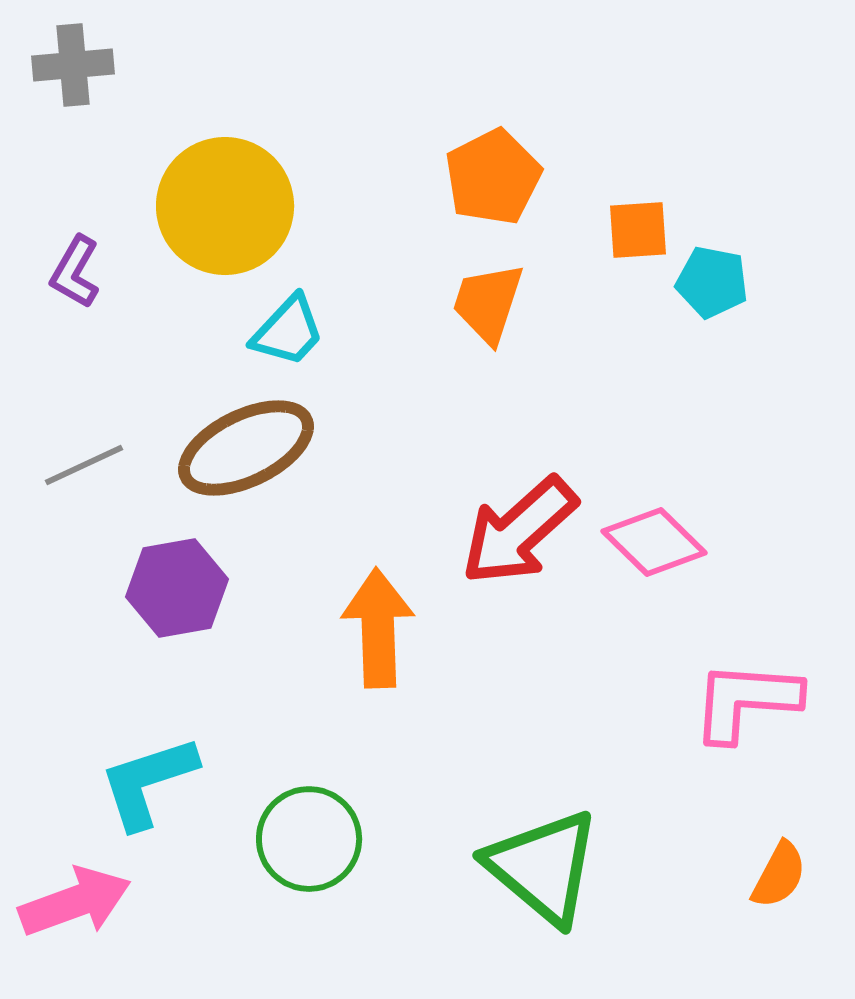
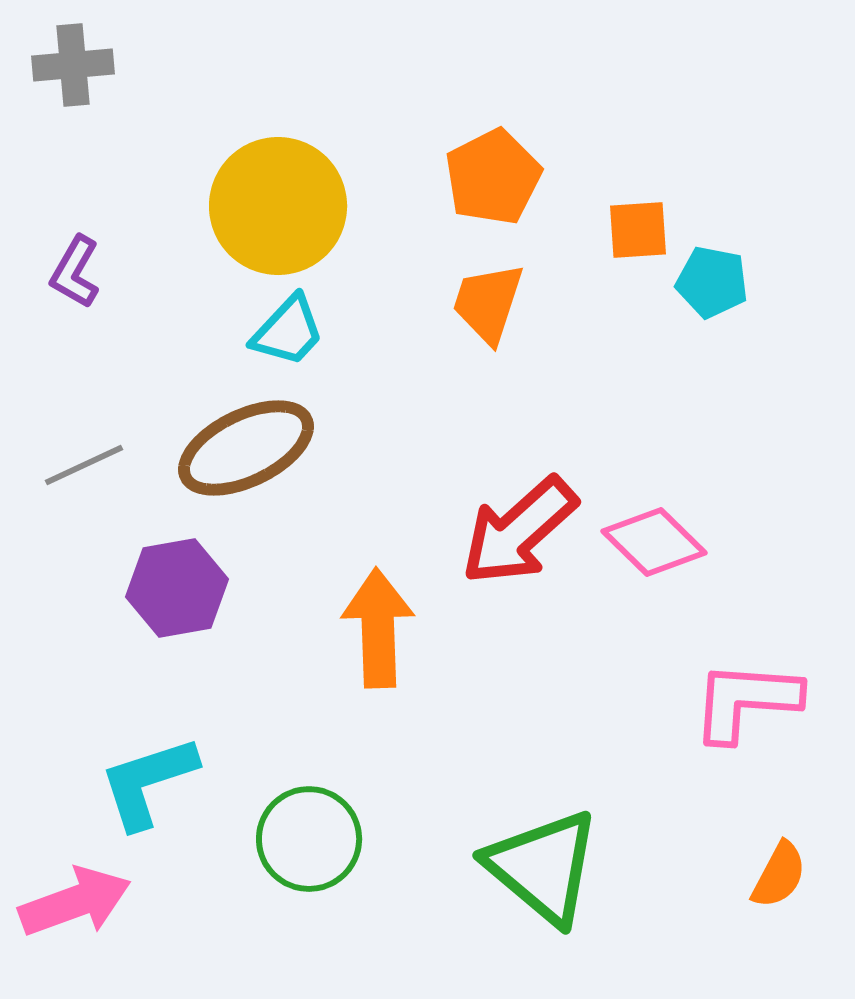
yellow circle: moved 53 px right
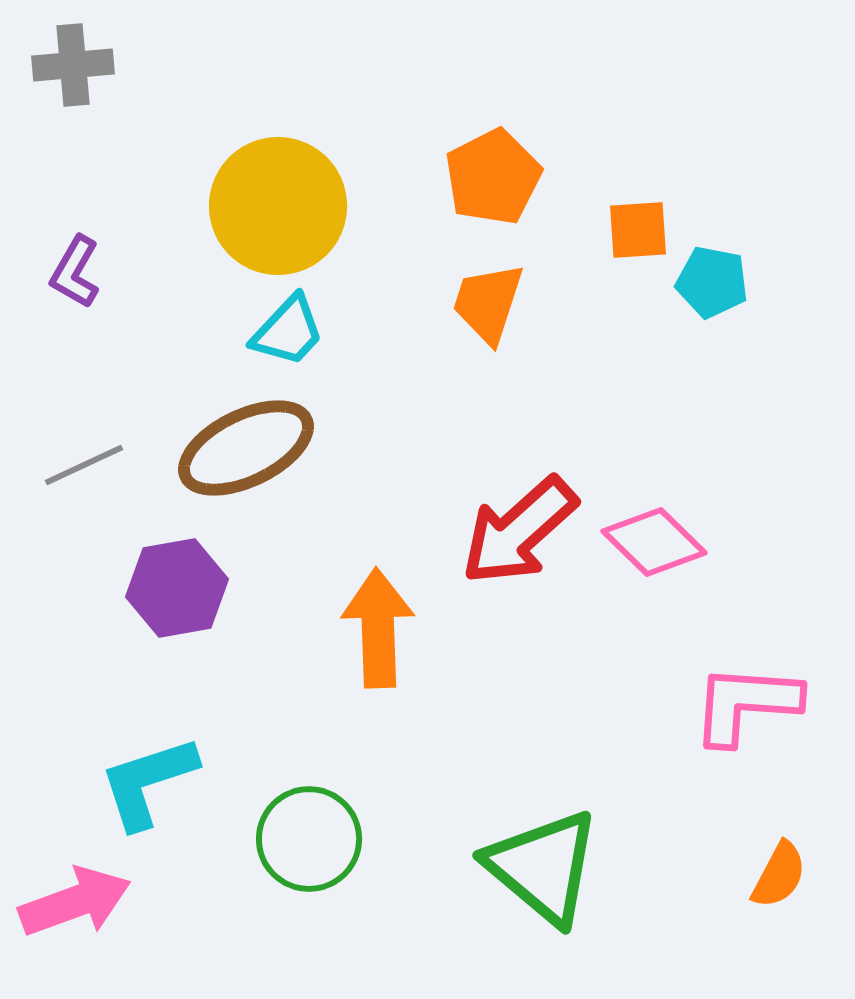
pink L-shape: moved 3 px down
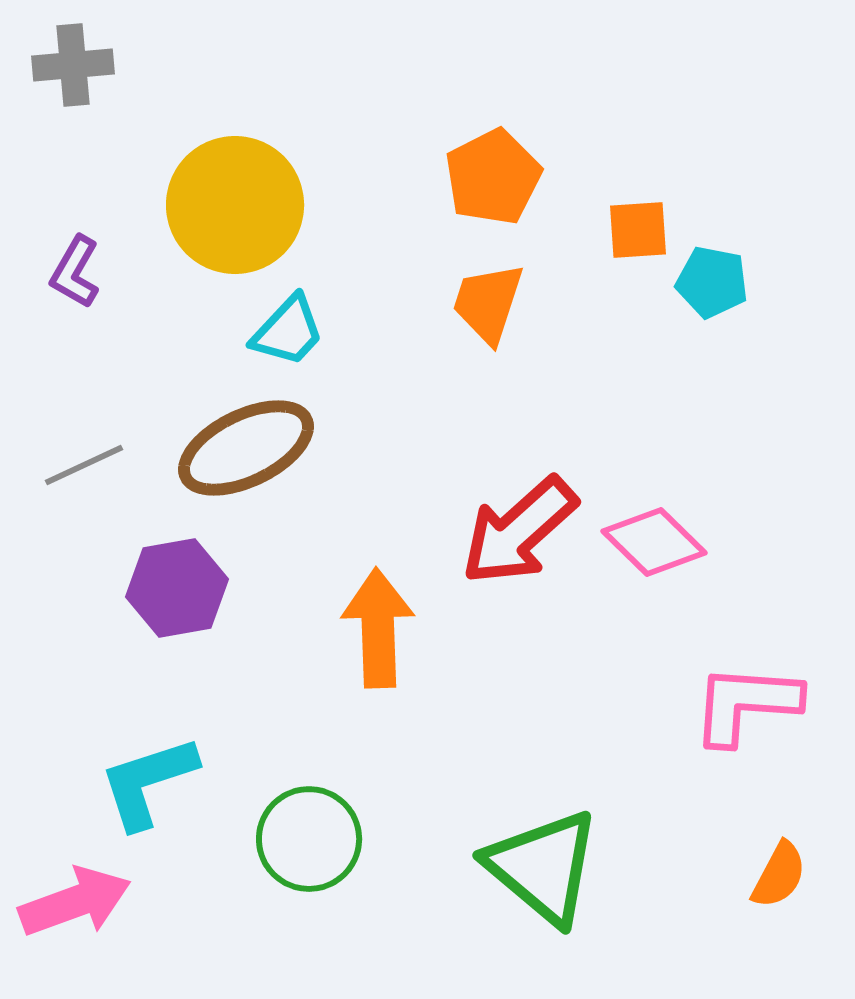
yellow circle: moved 43 px left, 1 px up
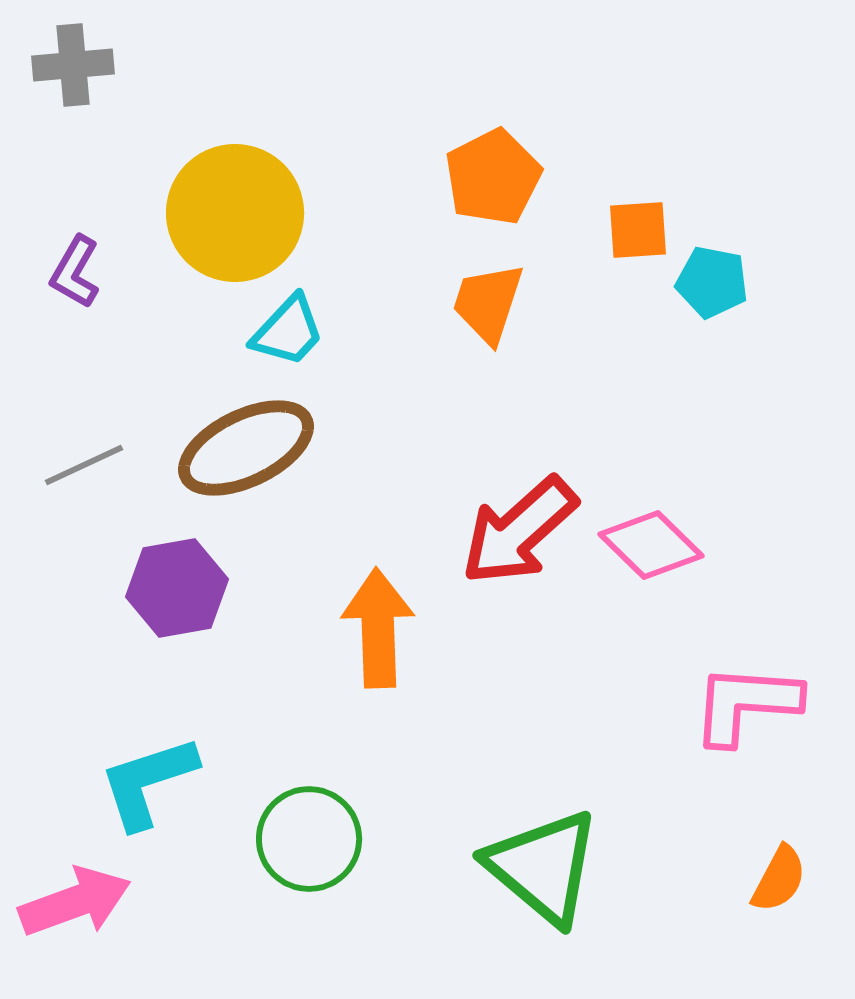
yellow circle: moved 8 px down
pink diamond: moved 3 px left, 3 px down
orange semicircle: moved 4 px down
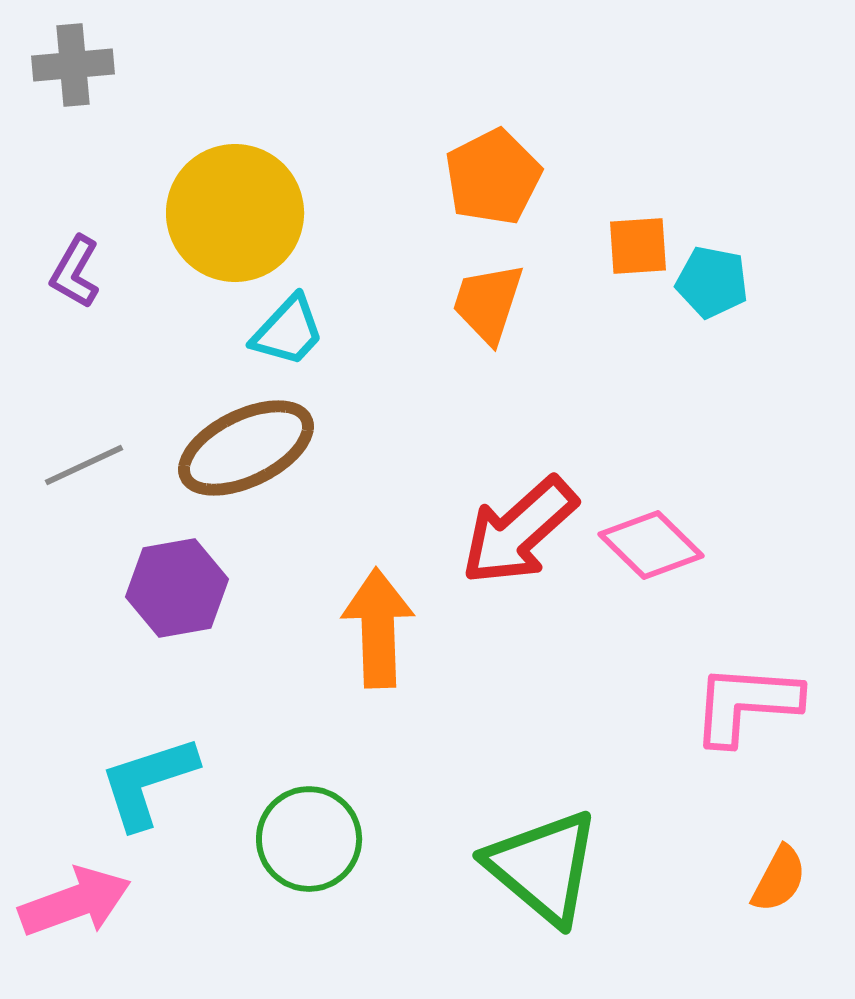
orange square: moved 16 px down
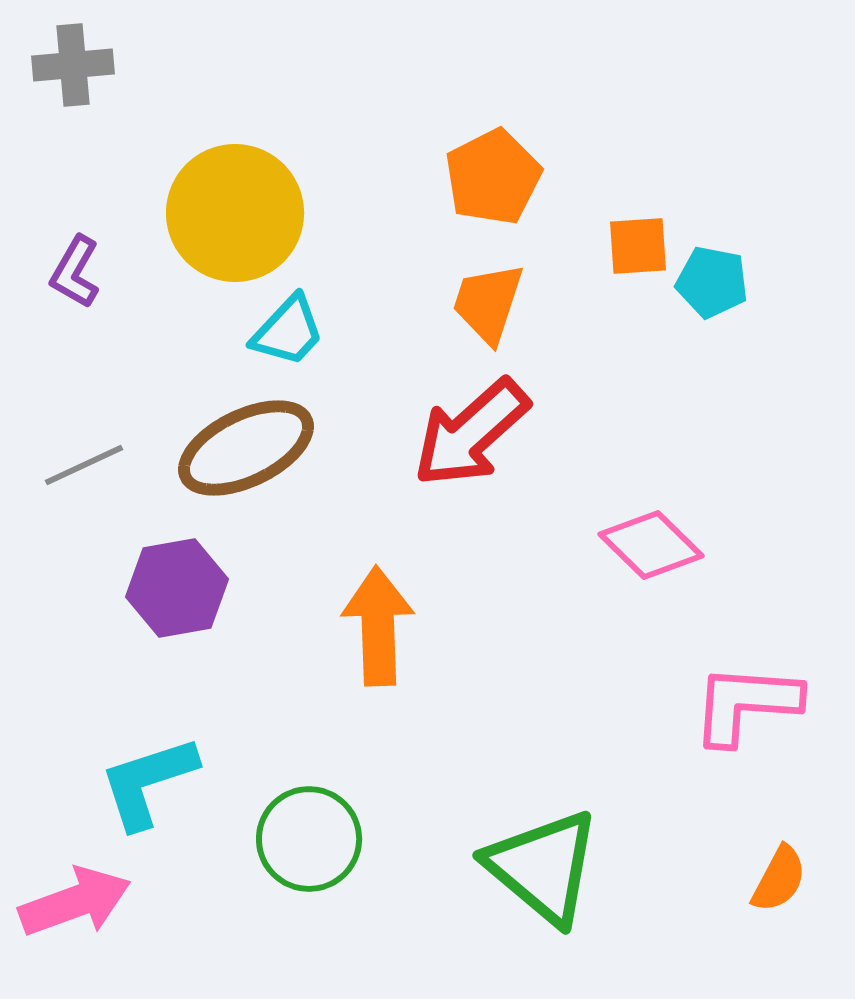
red arrow: moved 48 px left, 98 px up
orange arrow: moved 2 px up
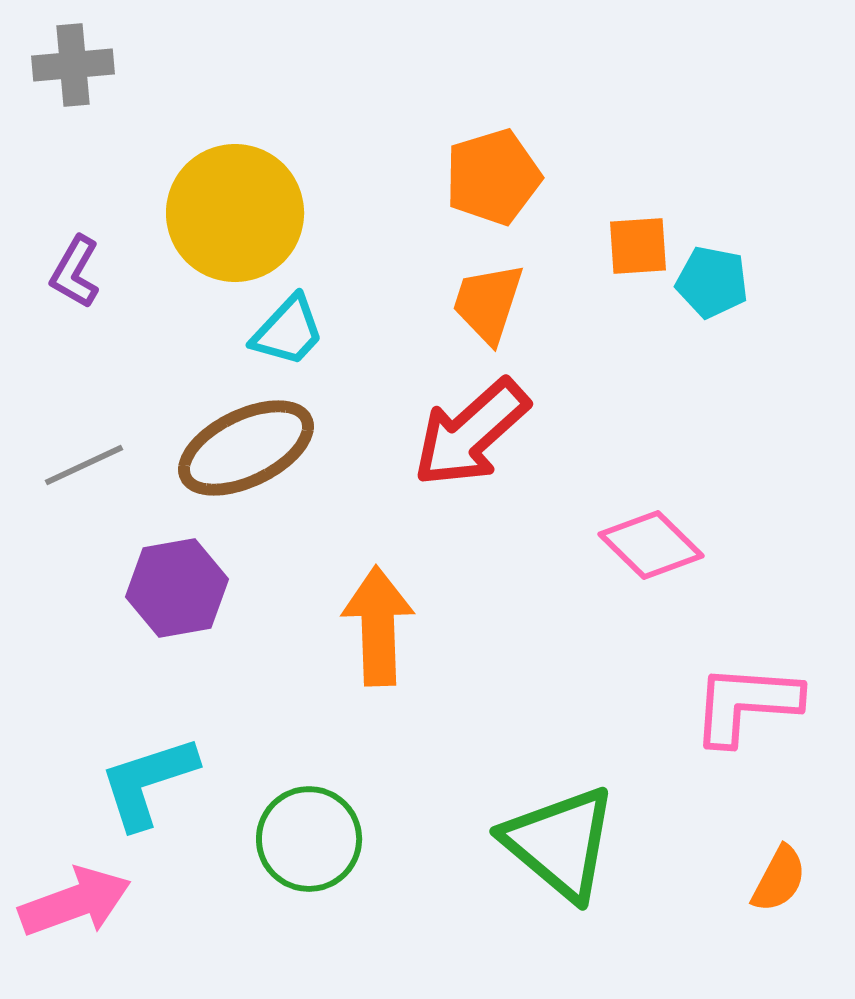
orange pentagon: rotated 10 degrees clockwise
green triangle: moved 17 px right, 24 px up
